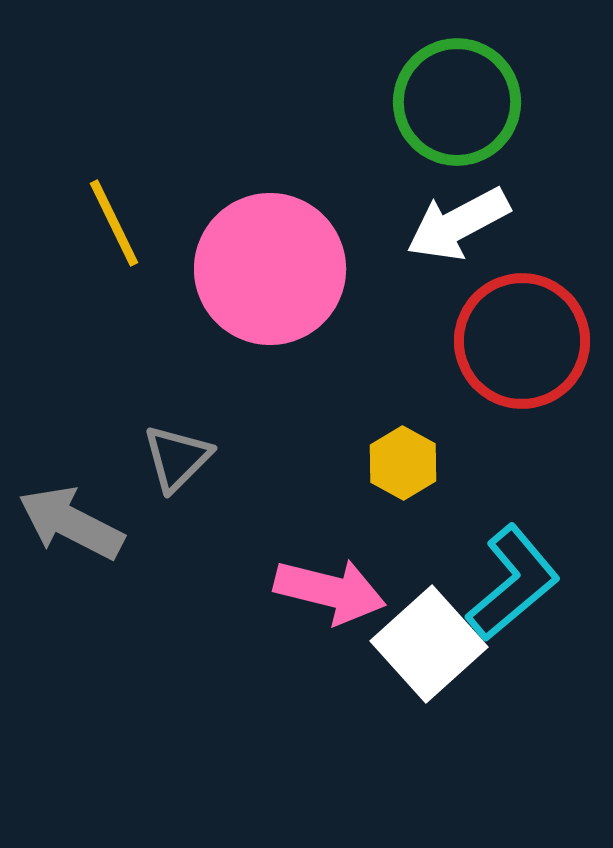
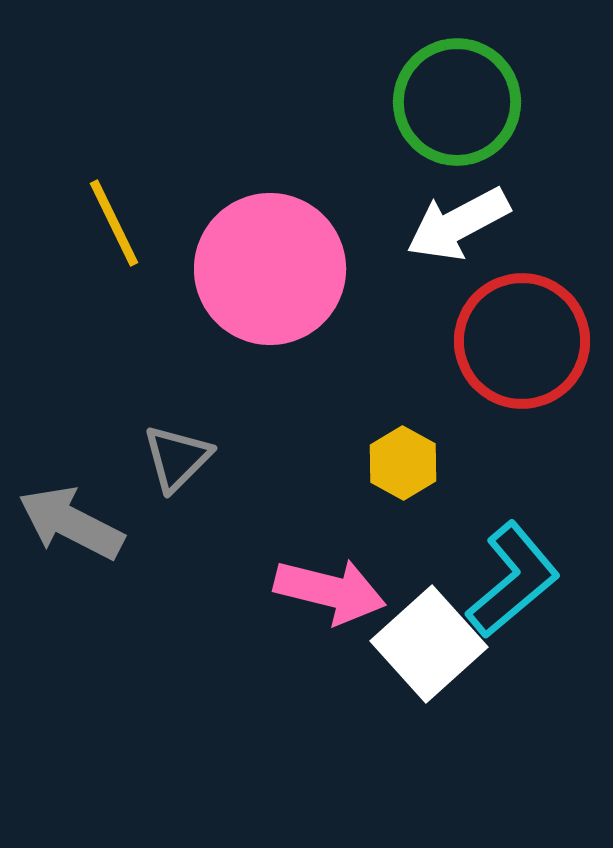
cyan L-shape: moved 3 px up
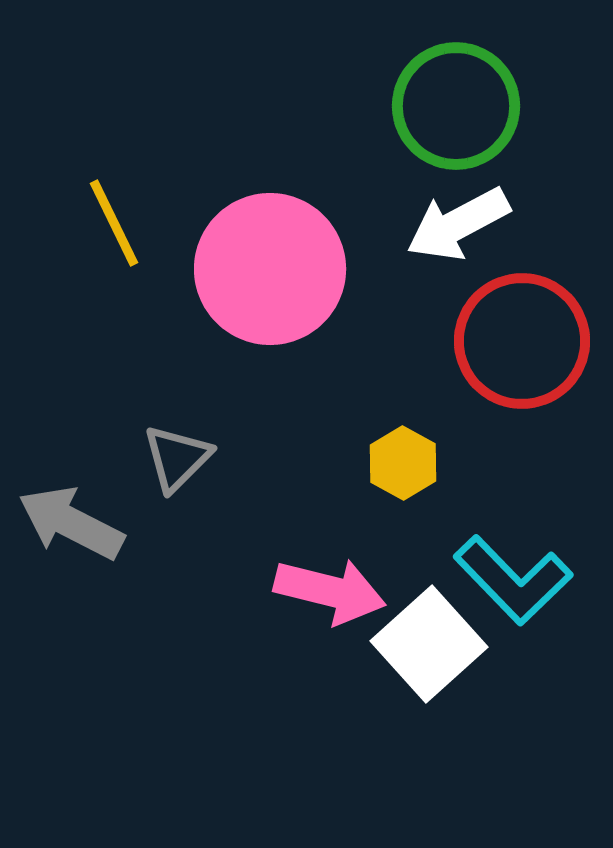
green circle: moved 1 px left, 4 px down
cyan L-shape: rotated 86 degrees clockwise
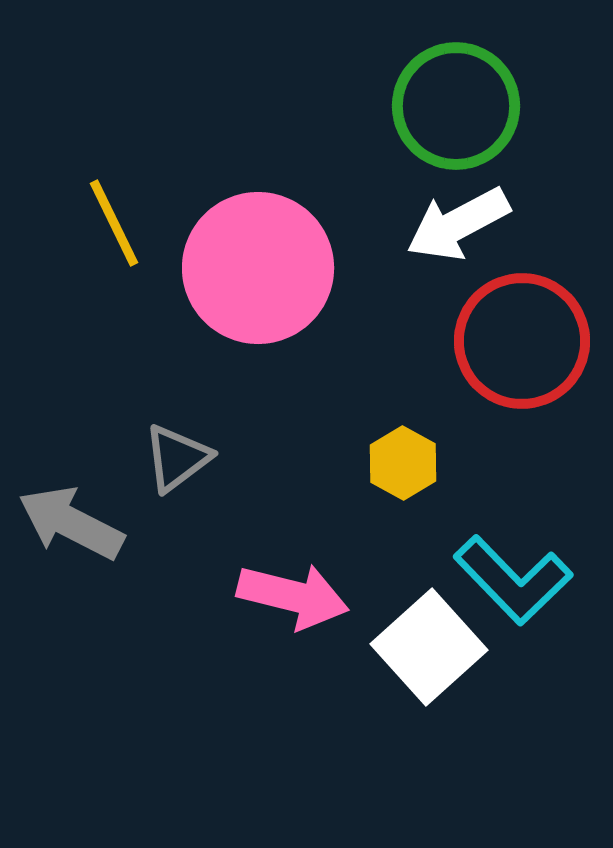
pink circle: moved 12 px left, 1 px up
gray triangle: rotated 8 degrees clockwise
pink arrow: moved 37 px left, 5 px down
white square: moved 3 px down
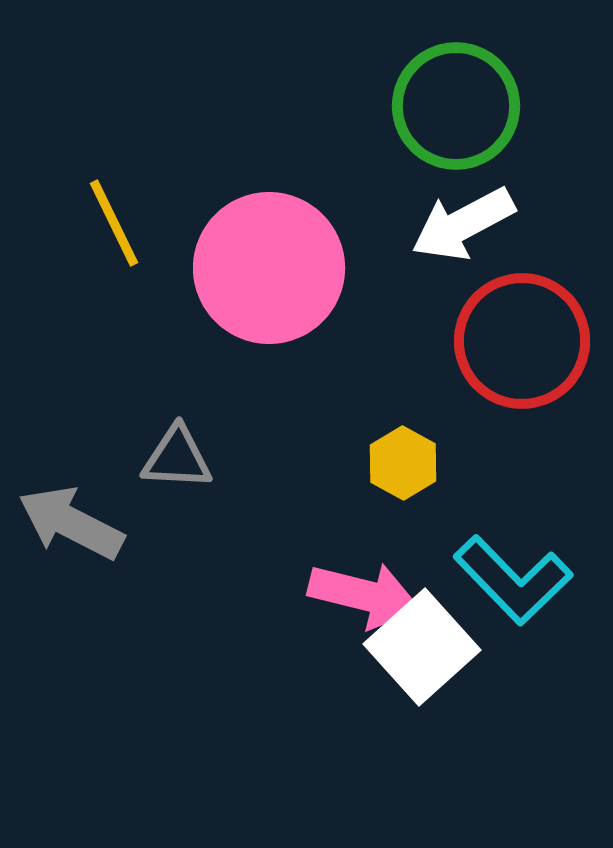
white arrow: moved 5 px right
pink circle: moved 11 px right
gray triangle: rotated 40 degrees clockwise
pink arrow: moved 71 px right, 1 px up
white square: moved 7 px left
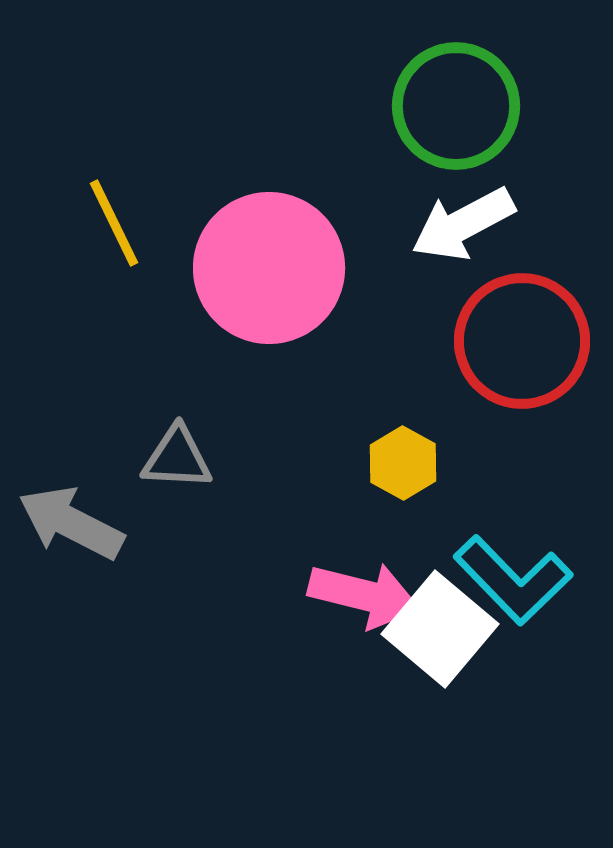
white square: moved 18 px right, 18 px up; rotated 8 degrees counterclockwise
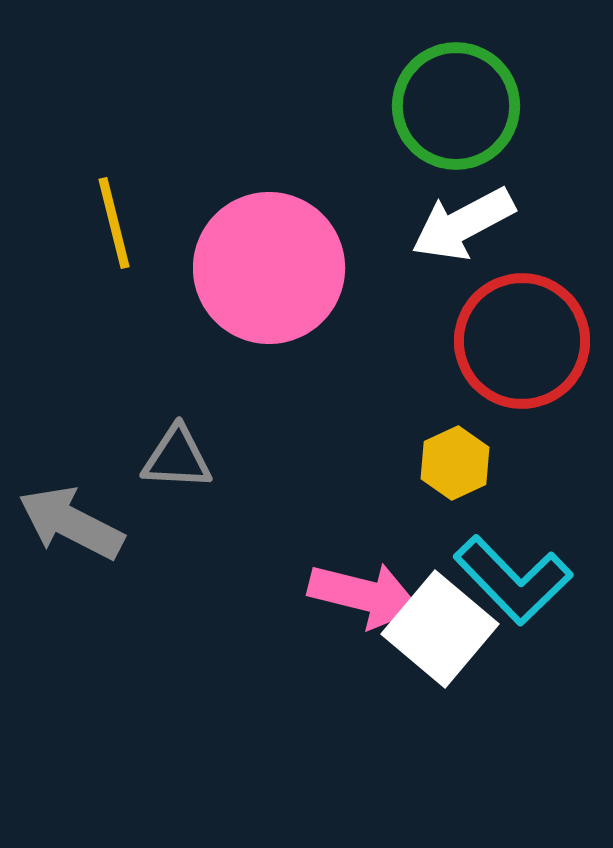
yellow line: rotated 12 degrees clockwise
yellow hexagon: moved 52 px right; rotated 6 degrees clockwise
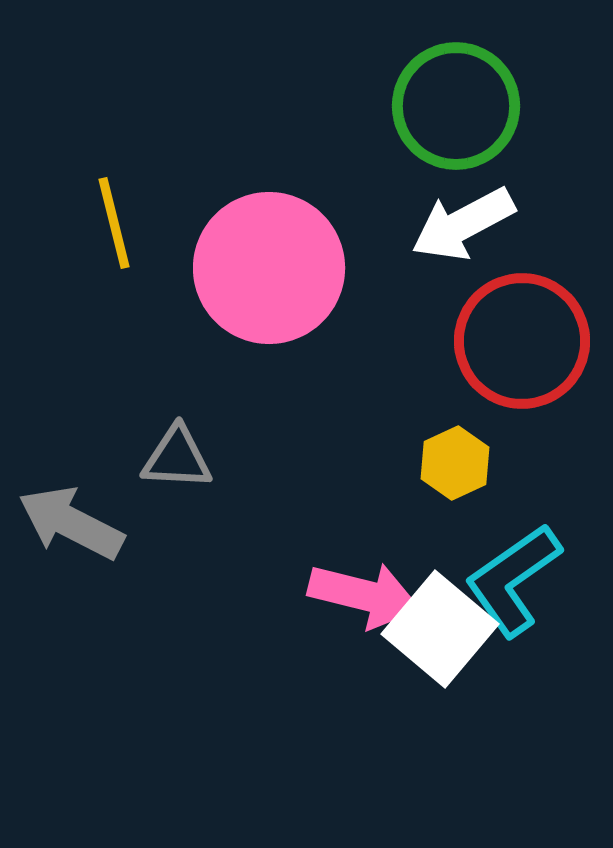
cyan L-shape: rotated 99 degrees clockwise
